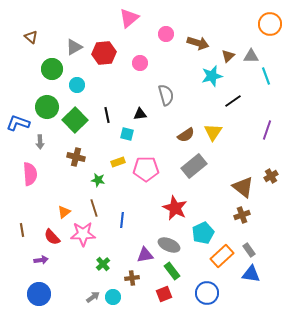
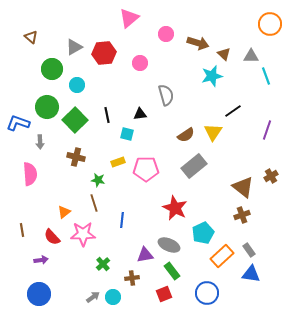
brown triangle at (228, 56): moved 4 px left, 2 px up; rotated 32 degrees counterclockwise
black line at (233, 101): moved 10 px down
brown line at (94, 208): moved 5 px up
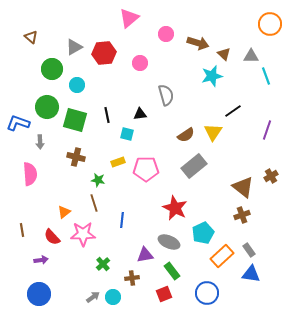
green square at (75, 120): rotated 30 degrees counterclockwise
gray ellipse at (169, 245): moved 3 px up
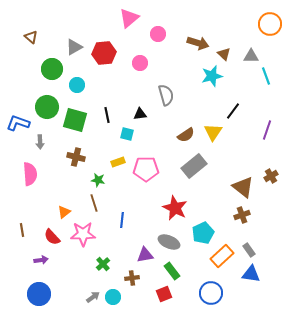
pink circle at (166, 34): moved 8 px left
black line at (233, 111): rotated 18 degrees counterclockwise
blue circle at (207, 293): moved 4 px right
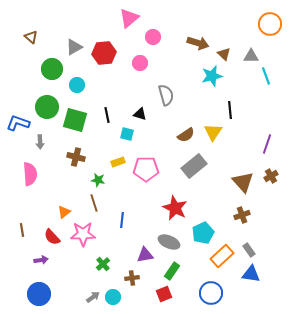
pink circle at (158, 34): moved 5 px left, 3 px down
black line at (233, 111): moved 3 px left, 1 px up; rotated 42 degrees counterclockwise
black triangle at (140, 114): rotated 24 degrees clockwise
purple line at (267, 130): moved 14 px down
brown triangle at (243, 187): moved 5 px up; rotated 10 degrees clockwise
green rectangle at (172, 271): rotated 72 degrees clockwise
